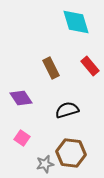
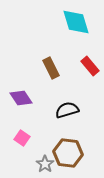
brown hexagon: moved 3 px left
gray star: rotated 24 degrees counterclockwise
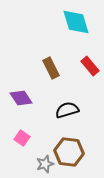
brown hexagon: moved 1 px right, 1 px up
gray star: rotated 18 degrees clockwise
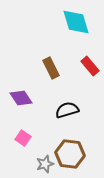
pink square: moved 1 px right
brown hexagon: moved 1 px right, 2 px down
